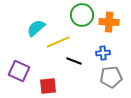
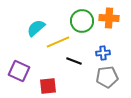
green circle: moved 6 px down
orange cross: moved 4 px up
gray pentagon: moved 4 px left
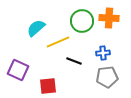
purple square: moved 1 px left, 1 px up
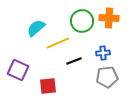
yellow line: moved 1 px down
black line: rotated 42 degrees counterclockwise
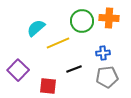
black line: moved 8 px down
purple square: rotated 20 degrees clockwise
red square: rotated 12 degrees clockwise
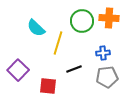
cyan semicircle: rotated 96 degrees counterclockwise
yellow line: rotated 50 degrees counterclockwise
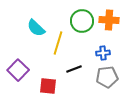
orange cross: moved 2 px down
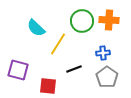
yellow line: moved 1 px down; rotated 15 degrees clockwise
purple square: rotated 30 degrees counterclockwise
gray pentagon: rotated 30 degrees counterclockwise
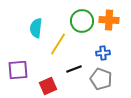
cyan semicircle: rotated 54 degrees clockwise
purple square: rotated 20 degrees counterclockwise
gray pentagon: moved 6 px left, 2 px down; rotated 15 degrees counterclockwise
red square: rotated 30 degrees counterclockwise
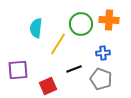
green circle: moved 1 px left, 3 px down
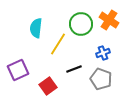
orange cross: rotated 30 degrees clockwise
blue cross: rotated 16 degrees counterclockwise
purple square: rotated 20 degrees counterclockwise
red square: rotated 12 degrees counterclockwise
